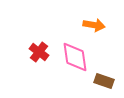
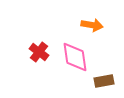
orange arrow: moved 2 px left
brown rectangle: rotated 30 degrees counterclockwise
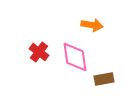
brown rectangle: moved 2 px up
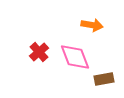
red cross: rotated 12 degrees clockwise
pink diamond: rotated 12 degrees counterclockwise
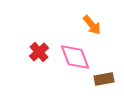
orange arrow: rotated 40 degrees clockwise
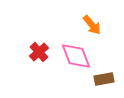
pink diamond: moved 1 px right, 1 px up
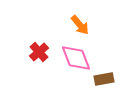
orange arrow: moved 12 px left
pink diamond: moved 2 px down
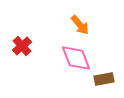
red cross: moved 17 px left, 6 px up
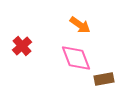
orange arrow: rotated 15 degrees counterclockwise
